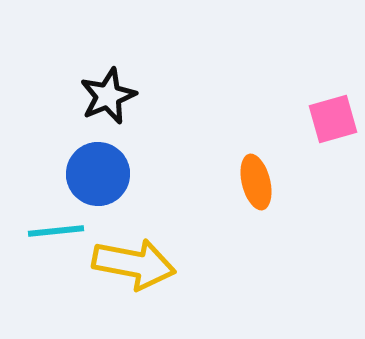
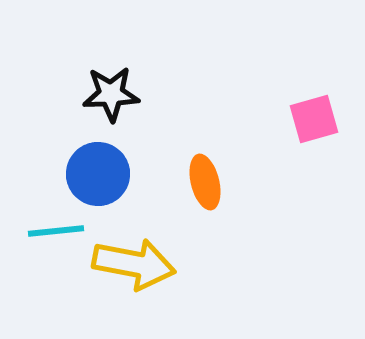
black star: moved 3 px right, 2 px up; rotated 20 degrees clockwise
pink square: moved 19 px left
orange ellipse: moved 51 px left
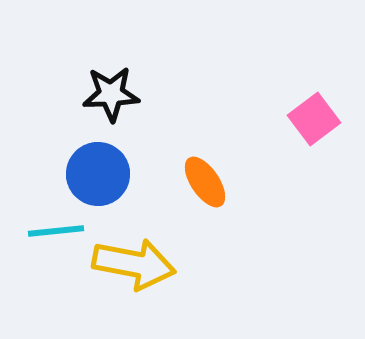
pink square: rotated 21 degrees counterclockwise
orange ellipse: rotated 20 degrees counterclockwise
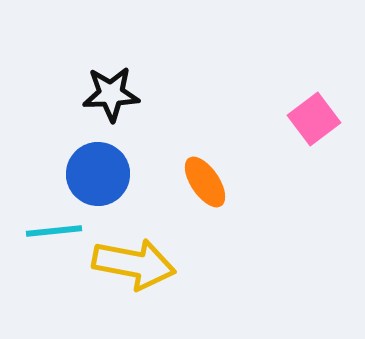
cyan line: moved 2 px left
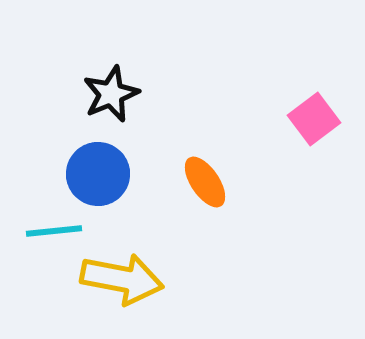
black star: rotated 20 degrees counterclockwise
yellow arrow: moved 12 px left, 15 px down
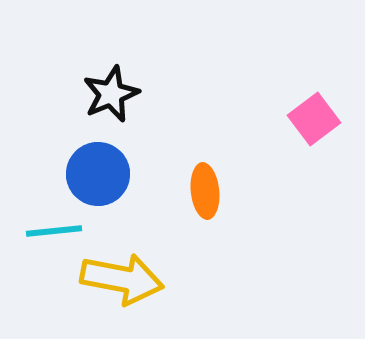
orange ellipse: moved 9 px down; rotated 28 degrees clockwise
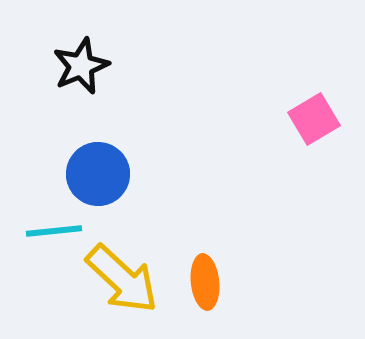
black star: moved 30 px left, 28 px up
pink square: rotated 6 degrees clockwise
orange ellipse: moved 91 px down
yellow arrow: rotated 32 degrees clockwise
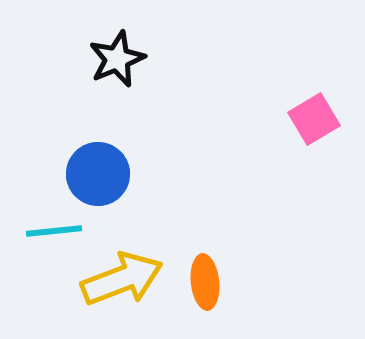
black star: moved 36 px right, 7 px up
yellow arrow: rotated 64 degrees counterclockwise
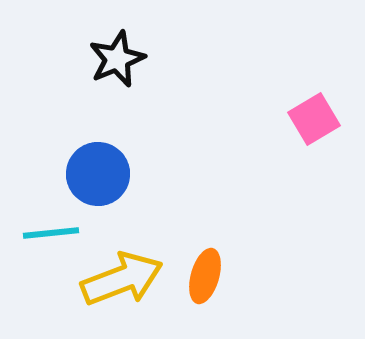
cyan line: moved 3 px left, 2 px down
orange ellipse: moved 6 px up; rotated 22 degrees clockwise
